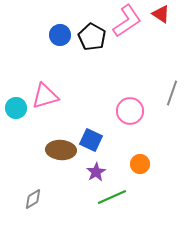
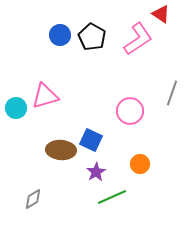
pink L-shape: moved 11 px right, 18 px down
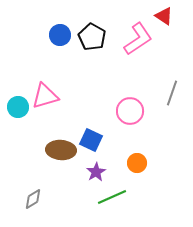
red triangle: moved 3 px right, 2 px down
cyan circle: moved 2 px right, 1 px up
orange circle: moved 3 px left, 1 px up
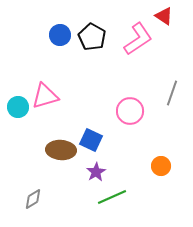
orange circle: moved 24 px right, 3 px down
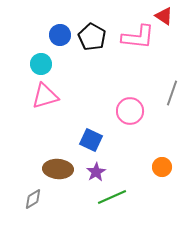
pink L-shape: moved 2 px up; rotated 40 degrees clockwise
cyan circle: moved 23 px right, 43 px up
brown ellipse: moved 3 px left, 19 px down
orange circle: moved 1 px right, 1 px down
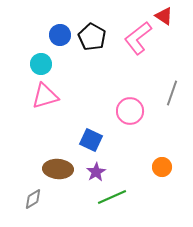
pink L-shape: moved 1 px down; rotated 136 degrees clockwise
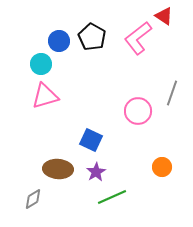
blue circle: moved 1 px left, 6 px down
pink circle: moved 8 px right
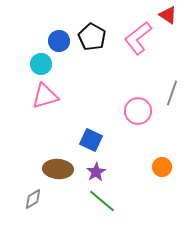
red triangle: moved 4 px right, 1 px up
green line: moved 10 px left, 4 px down; rotated 64 degrees clockwise
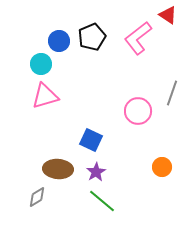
black pentagon: rotated 20 degrees clockwise
gray diamond: moved 4 px right, 2 px up
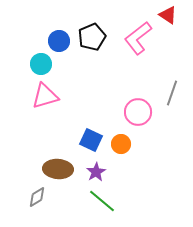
pink circle: moved 1 px down
orange circle: moved 41 px left, 23 px up
